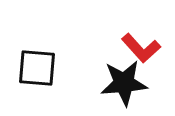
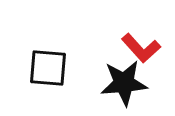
black square: moved 11 px right
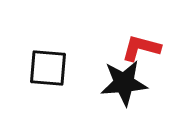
red L-shape: rotated 147 degrees clockwise
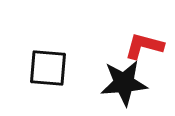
red L-shape: moved 3 px right, 2 px up
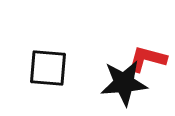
red L-shape: moved 3 px right, 13 px down
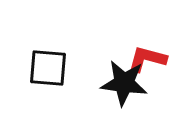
black star: rotated 12 degrees clockwise
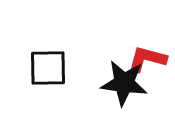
black square: rotated 6 degrees counterclockwise
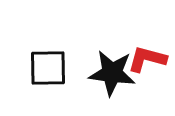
black star: moved 12 px left, 10 px up
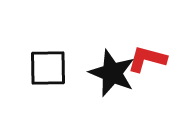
black star: rotated 15 degrees clockwise
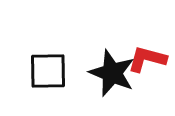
black square: moved 3 px down
